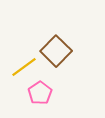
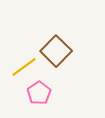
pink pentagon: moved 1 px left
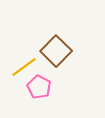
pink pentagon: moved 6 px up; rotated 10 degrees counterclockwise
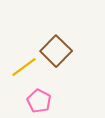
pink pentagon: moved 14 px down
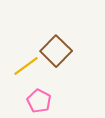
yellow line: moved 2 px right, 1 px up
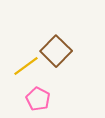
pink pentagon: moved 1 px left, 2 px up
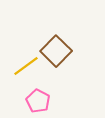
pink pentagon: moved 2 px down
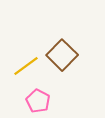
brown square: moved 6 px right, 4 px down
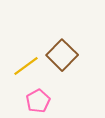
pink pentagon: rotated 15 degrees clockwise
